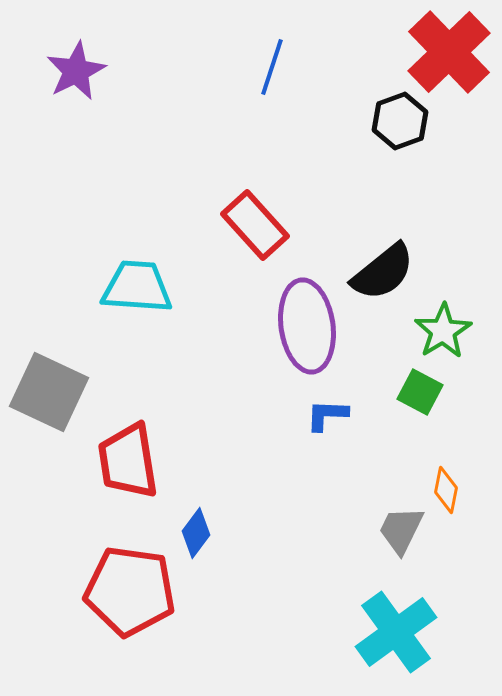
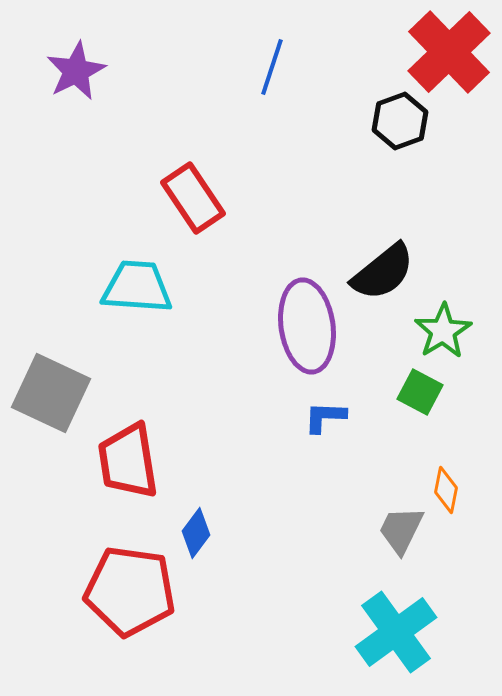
red rectangle: moved 62 px left, 27 px up; rotated 8 degrees clockwise
gray square: moved 2 px right, 1 px down
blue L-shape: moved 2 px left, 2 px down
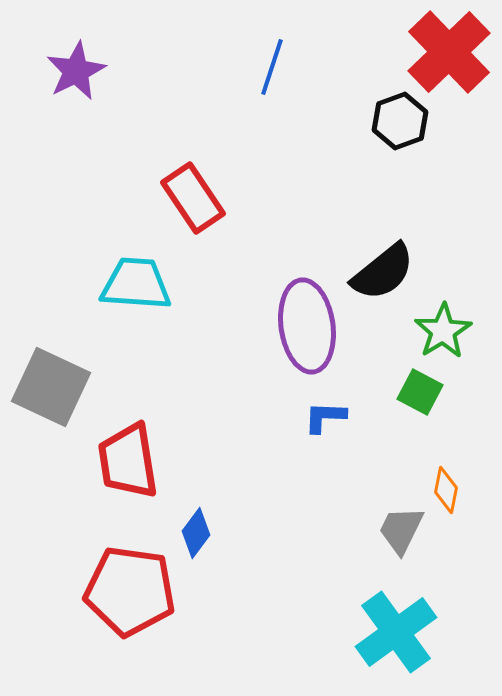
cyan trapezoid: moved 1 px left, 3 px up
gray square: moved 6 px up
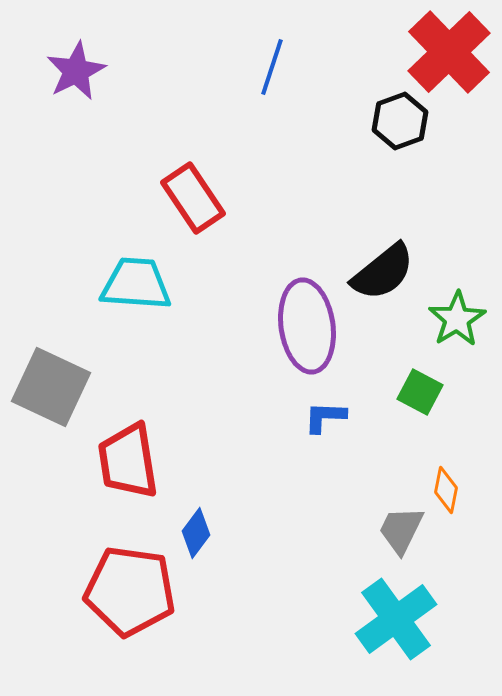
green star: moved 14 px right, 12 px up
cyan cross: moved 13 px up
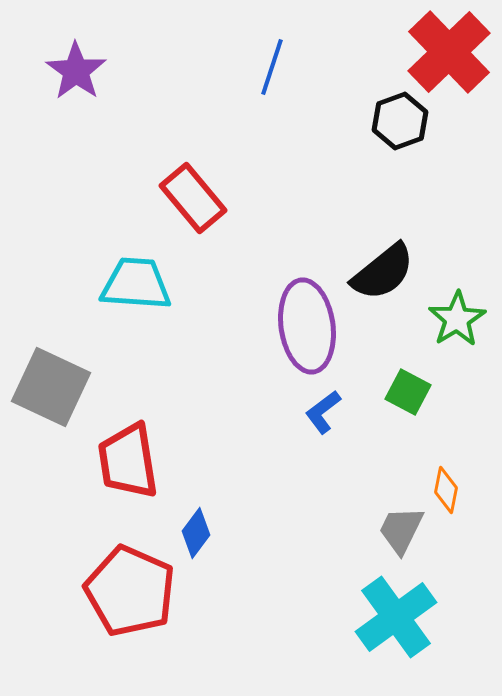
purple star: rotated 10 degrees counterclockwise
red rectangle: rotated 6 degrees counterclockwise
green square: moved 12 px left
blue L-shape: moved 2 px left, 5 px up; rotated 39 degrees counterclockwise
red pentagon: rotated 16 degrees clockwise
cyan cross: moved 2 px up
